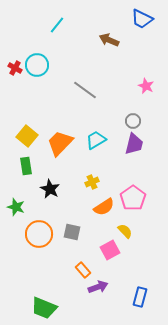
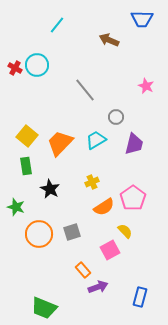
blue trapezoid: rotated 25 degrees counterclockwise
gray line: rotated 15 degrees clockwise
gray circle: moved 17 px left, 4 px up
gray square: rotated 30 degrees counterclockwise
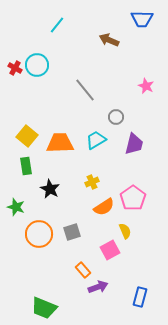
orange trapezoid: rotated 44 degrees clockwise
yellow semicircle: rotated 21 degrees clockwise
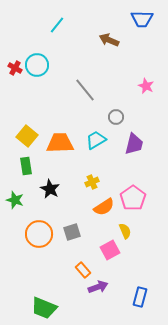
green star: moved 1 px left, 7 px up
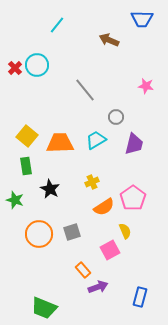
red cross: rotated 16 degrees clockwise
pink star: rotated 14 degrees counterclockwise
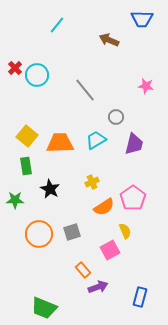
cyan circle: moved 10 px down
green star: rotated 18 degrees counterclockwise
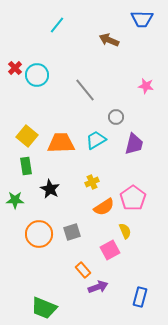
orange trapezoid: moved 1 px right
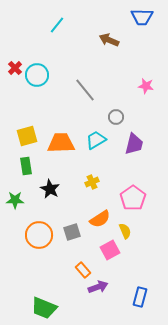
blue trapezoid: moved 2 px up
yellow square: rotated 35 degrees clockwise
orange semicircle: moved 4 px left, 12 px down
orange circle: moved 1 px down
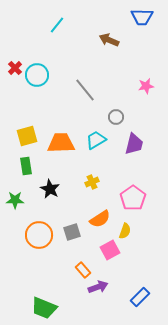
pink star: rotated 21 degrees counterclockwise
yellow semicircle: rotated 42 degrees clockwise
blue rectangle: rotated 30 degrees clockwise
